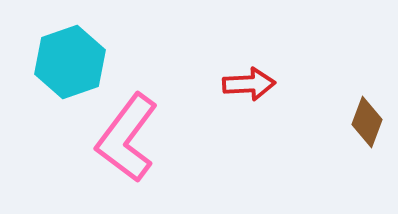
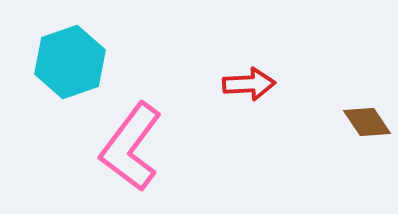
brown diamond: rotated 54 degrees counterclockwise
pink L-shape: moved 4 px right, 9 px down
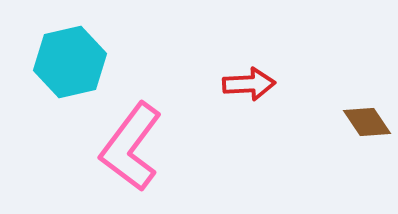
cyan hexagon: rotated 6 degrees clockwise
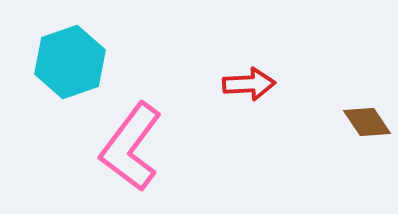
cyan hexagon: rotated 6 degrees counterclockwise
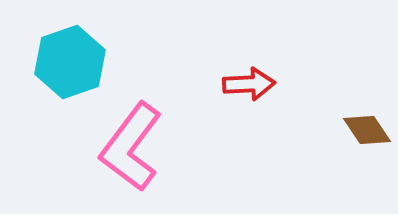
brown diamond: moved 8 px down
